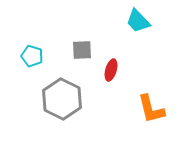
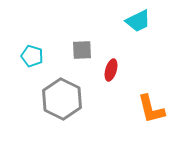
cyan trapezoid: rotated 72 degrees counterclockwise
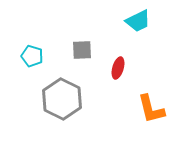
red ellipse: moved 7 px right, 2 px up
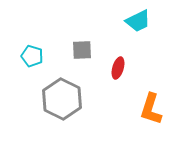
orange L-shape: rotated 32 degrees clockwise
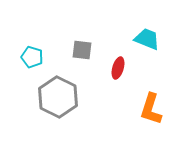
cyan trapezoid: moved 9 px right, 18 px down; rotated 132 degrees counterclockwise
gray square: rotated 10 degrees clockwise
cyan pentagon: moved 1 px down
gray hexagon: moved 4 px left, 2 px up
